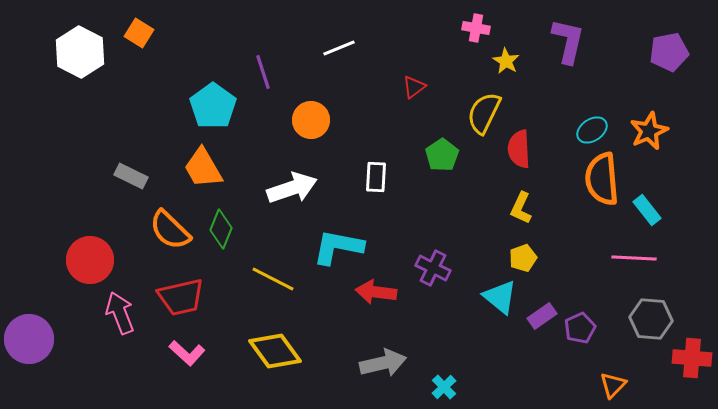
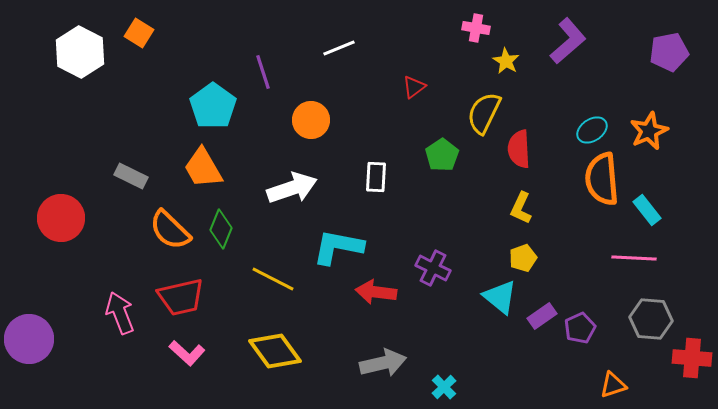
purple L-shape at (568, 41): rotated 36 degrees clockwise
red circle at (90, 260): moved 29 px left, 42 px up
orange triangle at (613, 385): rotated 28 degrees clockwise
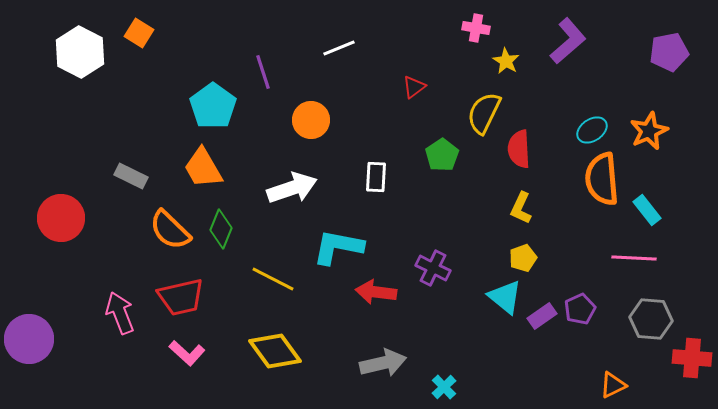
cyan triangle at (500, 297): moved 5 px right
purple pentagon at (580, 328): moved 19 px up
orange triangle at (613, 385): rotated 8 degrees counterclockwise
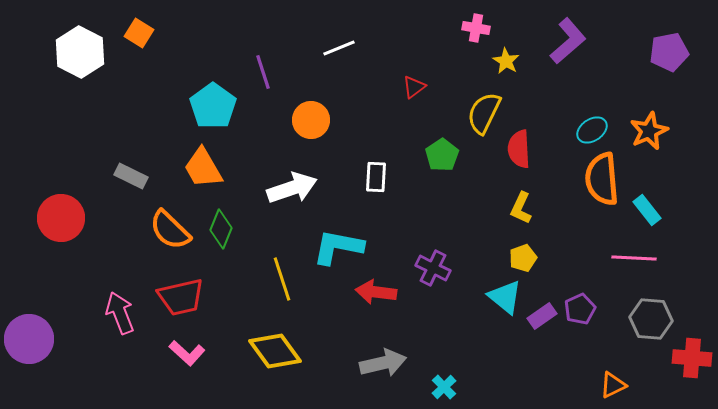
yellow line at (273, 279): moved 9 px right; rotated 45 degrees clockwise
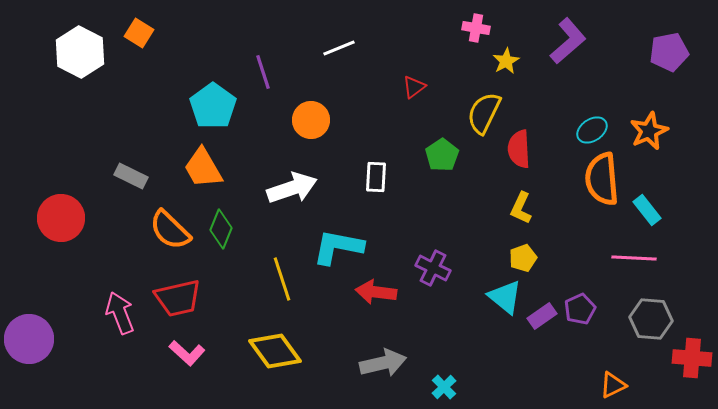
yellow star at (506, 61): rotated 12 degrees clockwise
red trapezoid at (181, 297): moved 3 px left, 1 px down
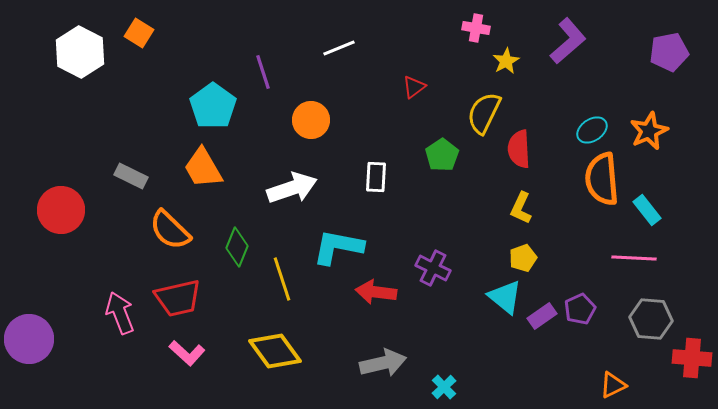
red circle at (61, 218): moved 8 px up
green diamond at (221, 229): moved 16 px right, 18 px down
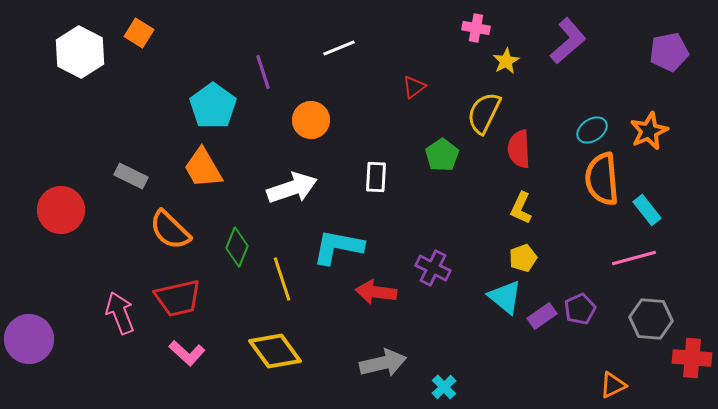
pink line at (634, 258): rotated 18 degrees counterclockwise
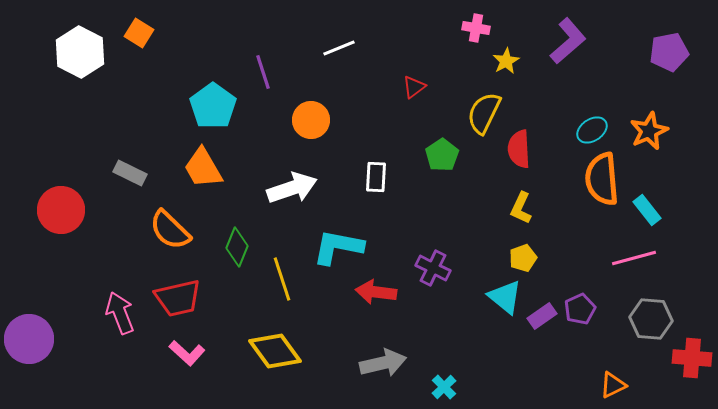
gray rectangle at (131, 176): moved 1 px left, 3 px up
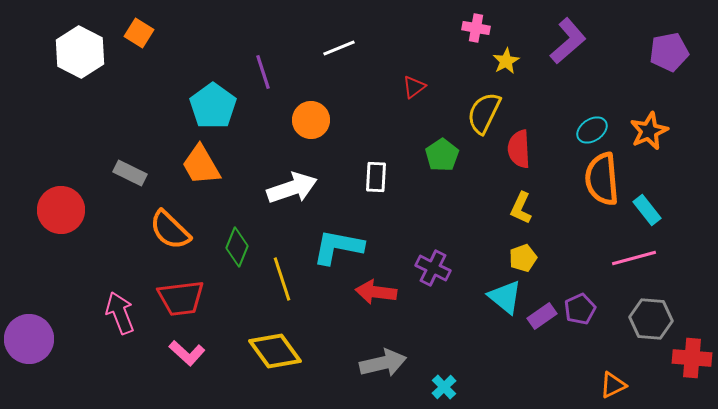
orange trapezoid at (203, 168): moved 2 px left, 3 px up
red trapezoid at (178, 298): moved 3 px right; rotated 6 degrees clockwise
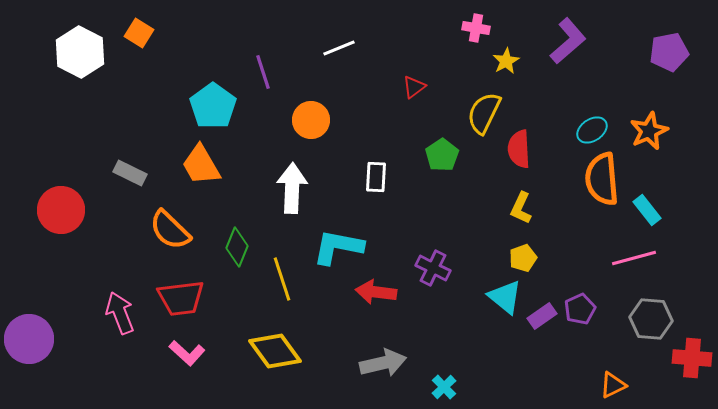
white arrow at (292, 188): rotated 69 degrees counterclockwise
